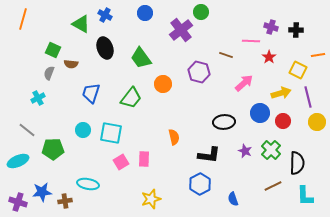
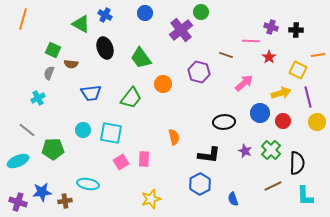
blue trapezoid at (91, 93): rotated 115 degrees counterclockwise
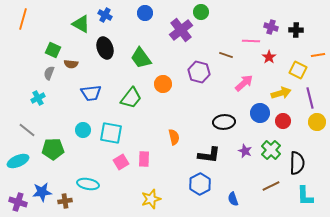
purple line at (308, 97): moved 2 px right, 1 px down
brown line at (273, 186): moved 2 px left
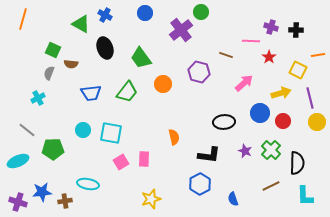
green trapezoid at (131, 98): moved 4 px left, 6 px up
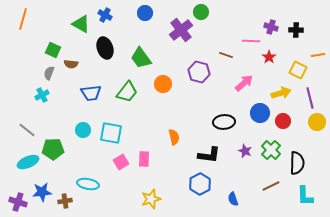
cyan cross at (38, 98): moved 4 px right, 3 px up
cyan ellipse at (18, 161): moved 10 px right, 1 px down
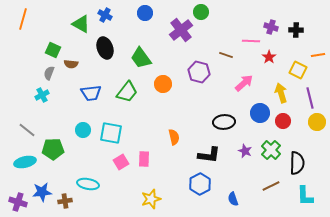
yellow arrow at (281, 93): rotated 90 degrees counterclockwise
cyan ellipse at (28, 162): moved 3 px left; rotated 10 degrees clockwise
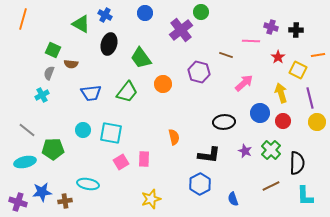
black ellipse at (105, 48): moved 4 px right, 4 px up; rotated 35 degrees clockwise
red star at (269, 57): moved 9 px right
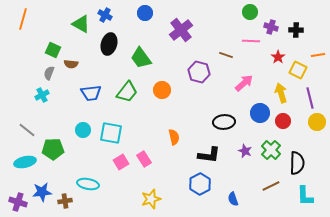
green circle at (201, 12): moved 49 px right
orange circle at (163, 84): moved 1 px left, 6 px down
pink rectangle at (144, 159): rotated 35 degrees counterclockwise
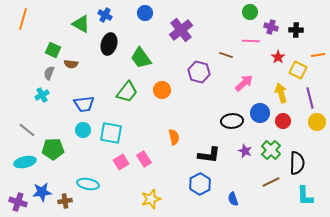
blue trapezoid at (91, 93): moved 7 px left, 11 px down
black ellipse at (224, 122): moved 8 px right, 1 px up
brown line at (271, 186): moved 4 px up
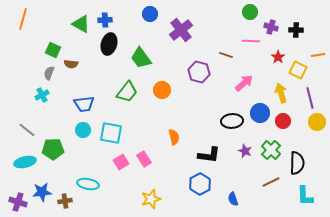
blue circle at (145, 13): moved 5 px right, 1 px down
blue cross at (105, 15): moved 5 px down; rotated 32 degrees counterclockwise
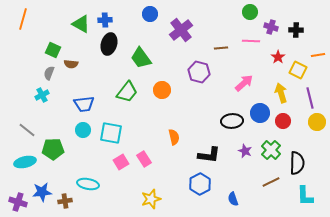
brown line at (226, 55): moved 5 px left, 7 px up; rotated 24 degrees counterclockwise
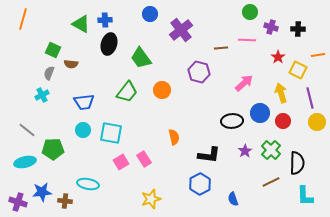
black cross at (296, 30): moved 2 px right, 1 px up
pink line at (251, 41): moved 4 px left, 1 px up
blue trapezoid at (84, 104): moved 2 px up
purple star at (245, 151): rotated 16 degrees clockwise
brown cross at (65, 201): rotated 16 degrees clockwise
